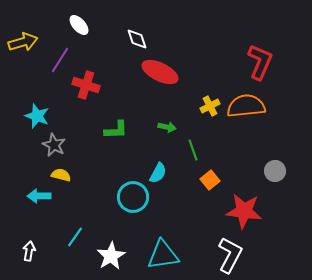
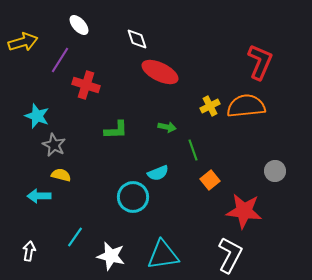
cyan semicircle: rotated 40 degrees clockwise
white star: rotated 28 degrees counterclockwise
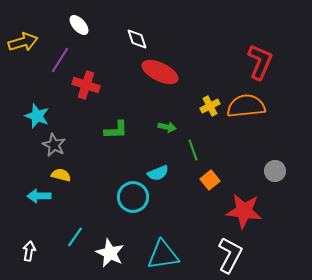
white star: moved 1 px left, 3 px up; rotated 12 degrees clockwise
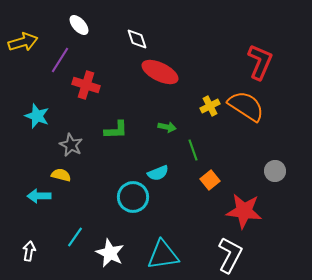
orange semicircle: rotated 39 degrees clockwise
gray star: moved 17 px right
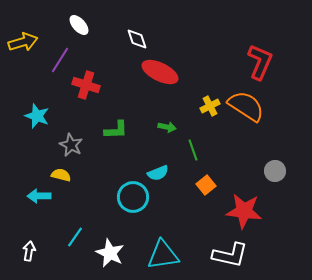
orange square: moved 4 px left, 5 px down
white L-shape: rotated 75 degrees clockwise
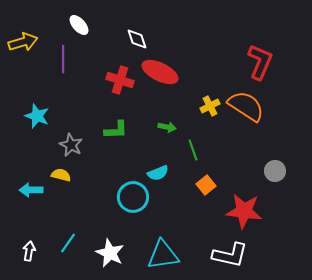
purple line: moved 3 px right, 1 px up; rotated 32 degrees counterclockwise
red cross: moved 34 px right, 5 px up
cyan arrow: moved 8 px left, 6 px up
cyan line: moved 7 px left, 6 px down
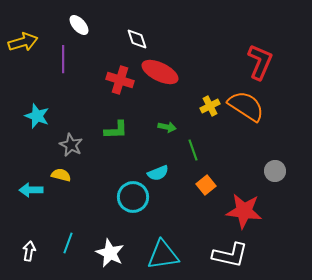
cyan line: rotated 15 degrees counterclockwise
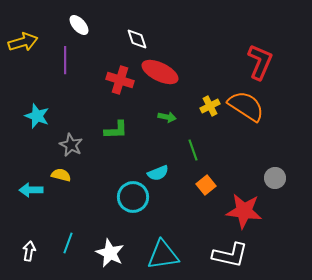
purple line: moved 2 px right, 1 px down
green arrow: moved 10 px up
gray circle: moved 7 px down
